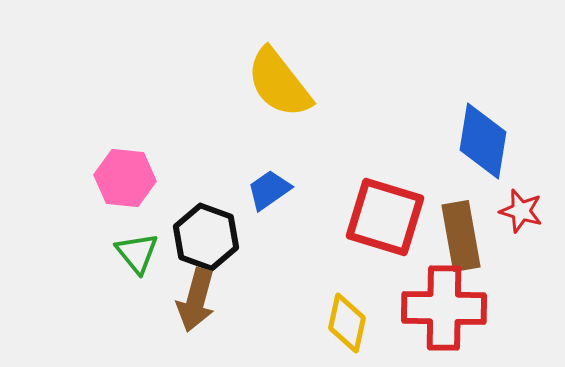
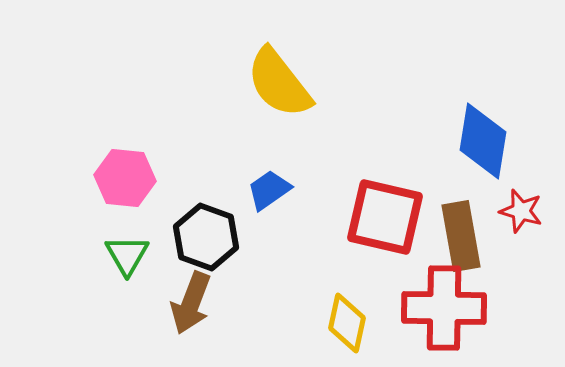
red square: rotated 4 degrees counterclockwise
green triangle: moved 10 px left, 2 px down; rotated 9 degrees clockwise
brown arrow: moved 5 px left, 3 px down; rotated 6 degrees clockwise
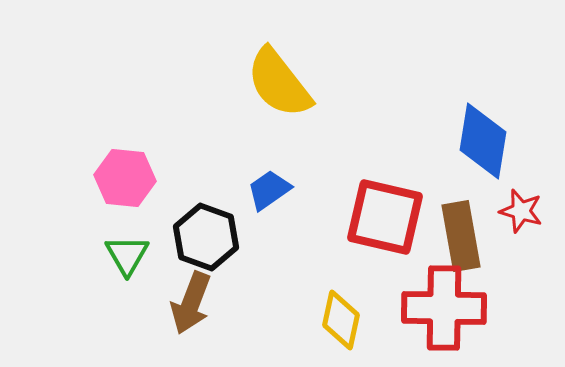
yellow diamond: moved 6 px left, 3 px up
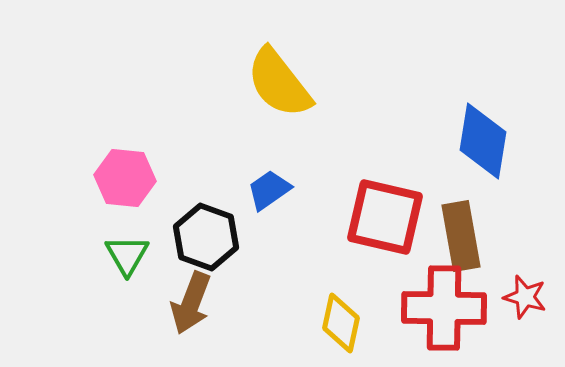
red star: moved 4 px right, 86 px down
yellow diamond: moved 3 px down
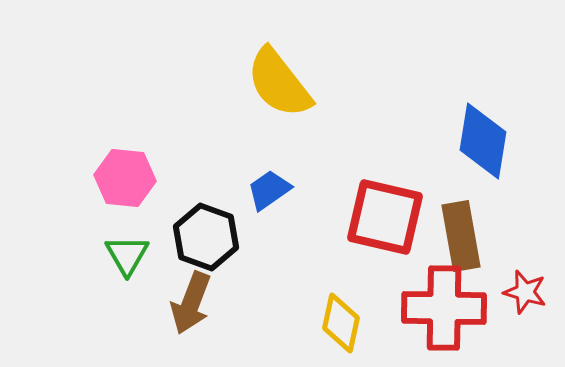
red star: moved 5 px up
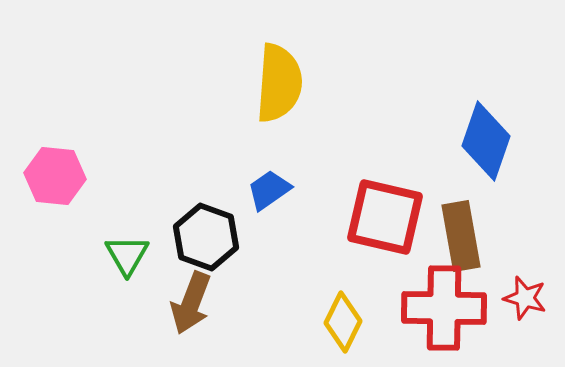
yellow semicircle: rotated 138 degrees counterclockwise
blue diamond: moved 3 px right; rotated 10 degrees clockwise
pink hexagon: moved 70 px left, 2 px up
red star: moved 6 px down
yellow diamond: moved 2 px right, 1 px up; rotated 14 degrees clockwise
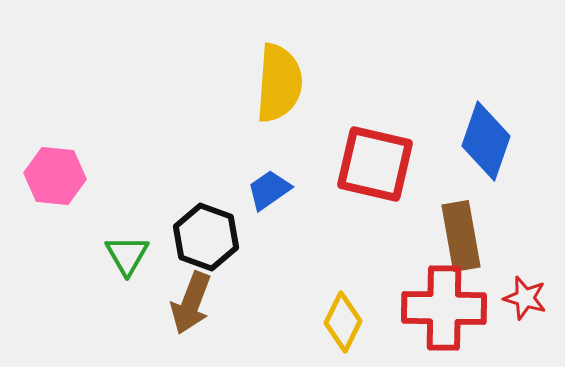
red square: moved 10 px left, 53 px up
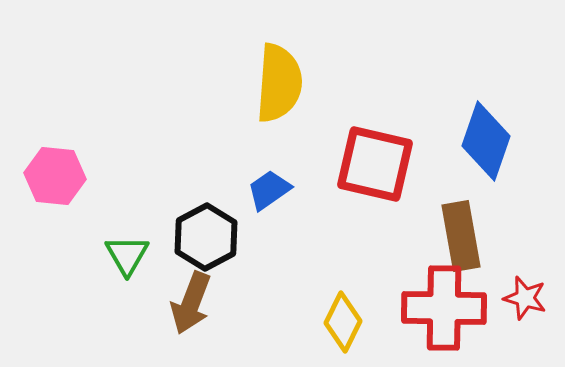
black hexagon: rotated 12 degrees clockwise
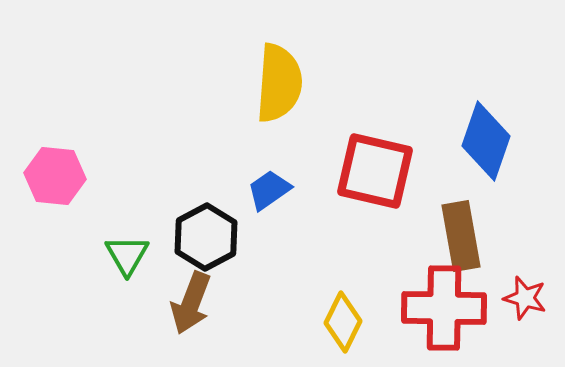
red square: moved 7 px down
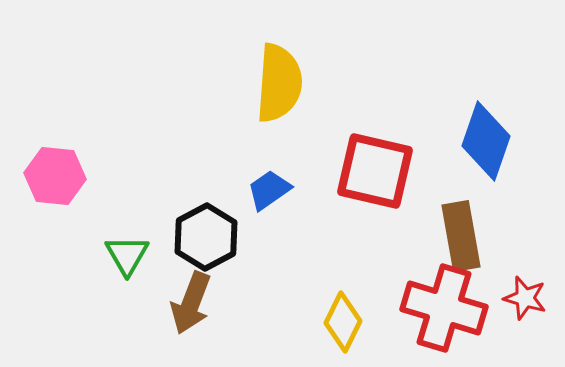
red cross: rotated 16 degrees clockwise
